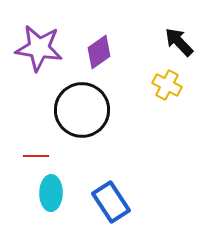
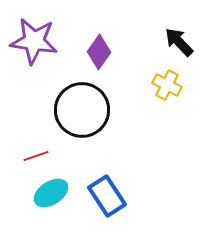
purple star: moved 5 px left, 7 px up
purple diamond: rotated 20 degrees counterclockwise
red line: rotated 20 degrees counterclockwise
cyan ellipse: rotated 56 degrees clockwise
blue rectangle: moved 4 px left, 6 px up
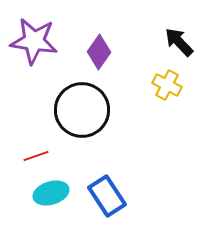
cyan ellipse: rotated 16 degrees clockwise
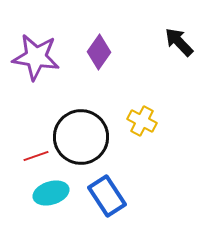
purple star: moved 2 px right, 16 px down
yellow cross: moved 25 px left, 36 px down
black circle: moved 1 px left, 27 px down
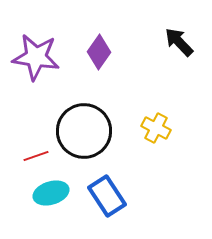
yellow cross: moved 14 px right, 7 px down
black circle: moved 3 px right, 6 px up
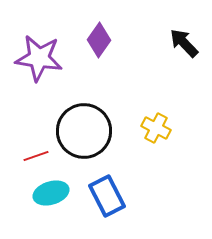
black arrow: moved 5 px right, 1 px down
purple diamond: moved 12 px up
purple star: moved 3 px right, 1 px down
blue rectangle: rotated 6 degrees clockwise
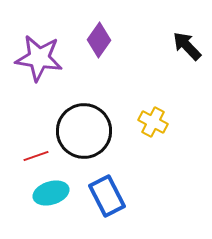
black arrow: moved 3 px right, 3 px down
yellow cross: moved 3 px left, 6 px up
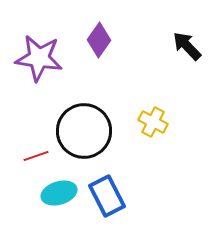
cyan ellipse: moved 8 px right
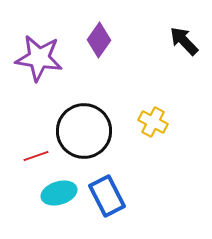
black arrow: moved 3 px left, 5 px up
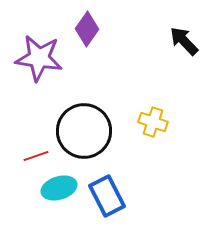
purple diamond: moved 12 px left, 11 px up
yellow cross: rotated 8 degrees counterclockwise
cyan ellipse: moved 5 px up
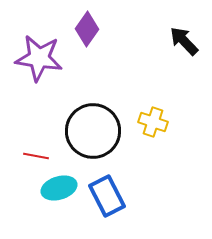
black circle: moved 9 px right
red line: rotated 30 degrees clockwise
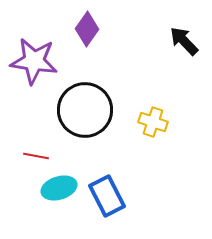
purple star: moved 5 px left, 3 px down
black circle: moved 8 px left, 21 px up
